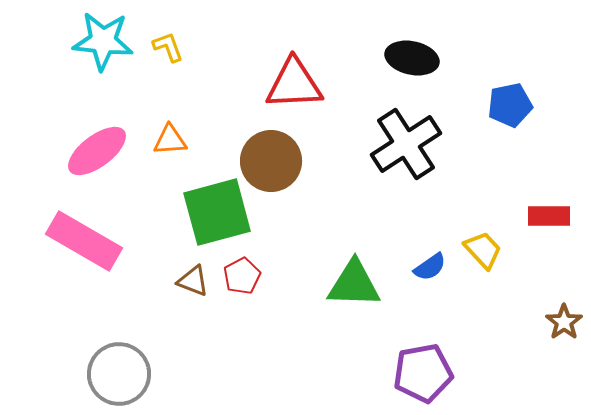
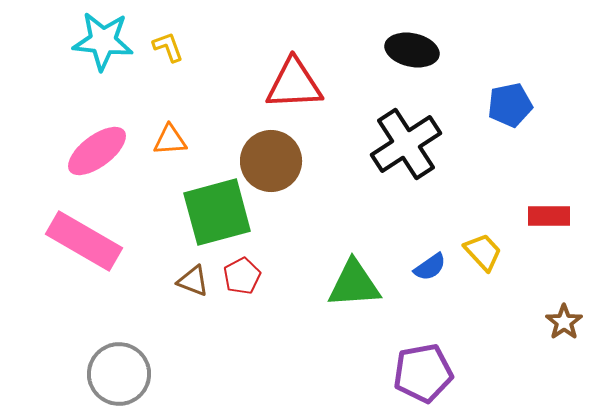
black ellipse: moved 8 px up
yellow trapezoid: moved 2 px down
green triangle: rotated 6 degrees counterclockwise
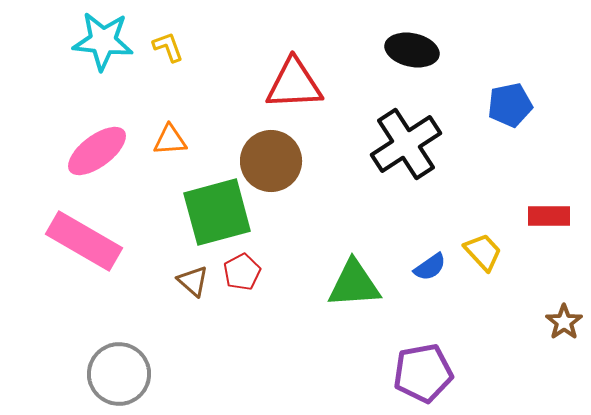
red pentagon: moved 4 px up
brown triangle: rotated 20 degrees clockwise
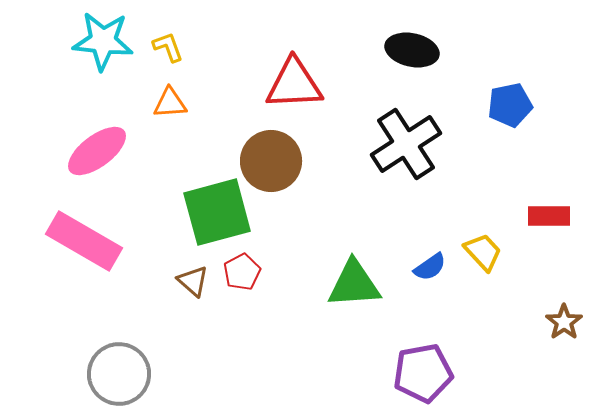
orange triangle: moved 37 px up
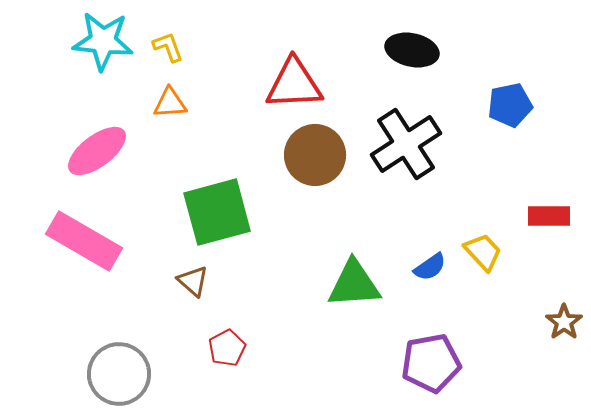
brown circle: moved 44 px right, 6 px up
red pentagon: moved 15 px left, 76 px down
purple pentagon: moved 8 px right, 10 px up
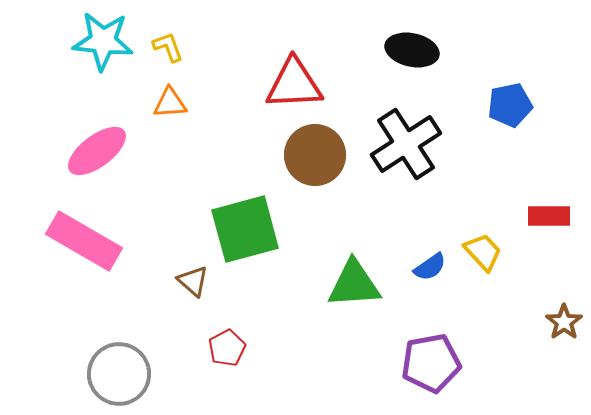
green square: moved 28 px right, 17 px down
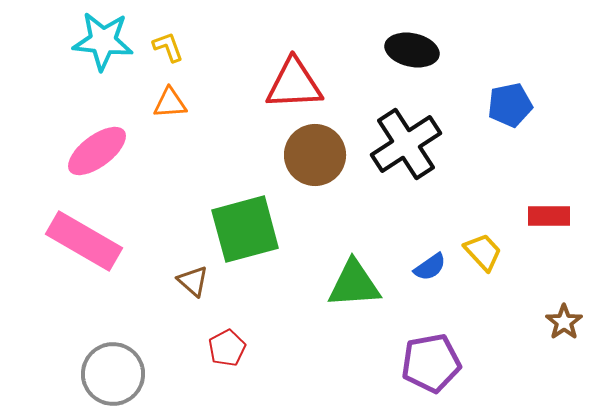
gray circle: moved 6 px left
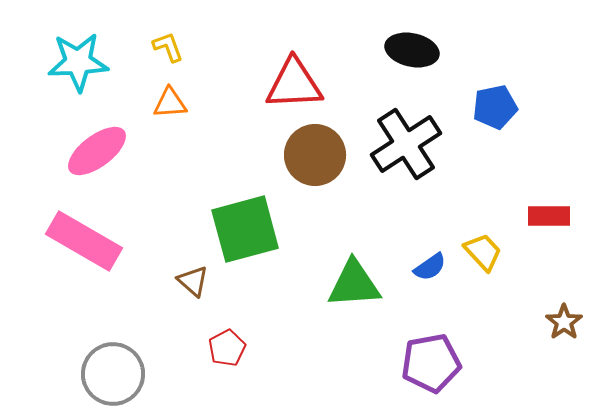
cyan star: moved 25 px left, 21 px down; rotated 8 degrees counterclockwise
blue pentagon: moved 15 px left, 2 px down
